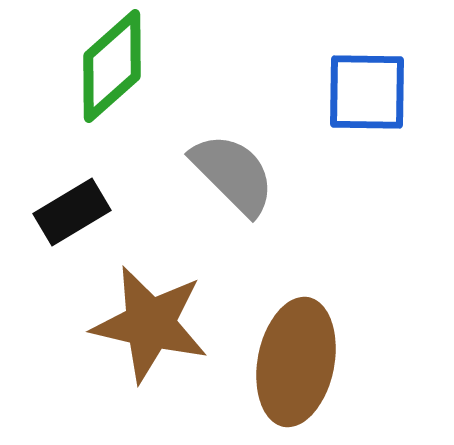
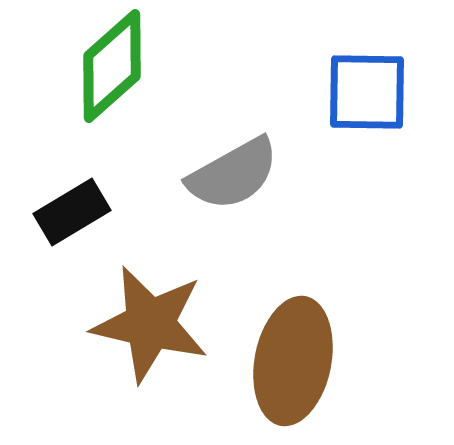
gray semicircle: rotated 106 degrees clockwise
brown ellipse: moved 3 px left, 1 px up
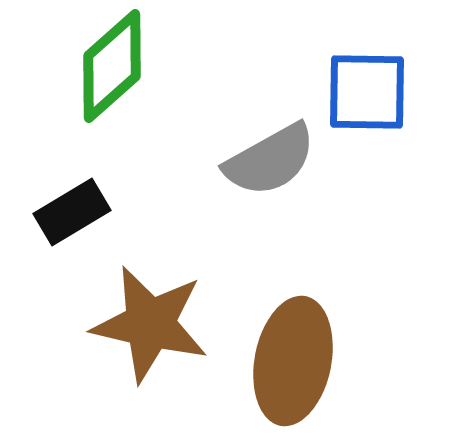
gray semicircle: moved 37 px right, 14 px up
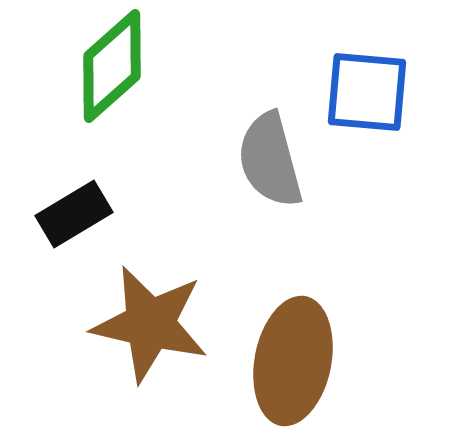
blue square: rotated 4 degrees clockwise
gray semicircle: rotated 104 degrees clockwise
black rectangle: moved 2 px right, 2 px down
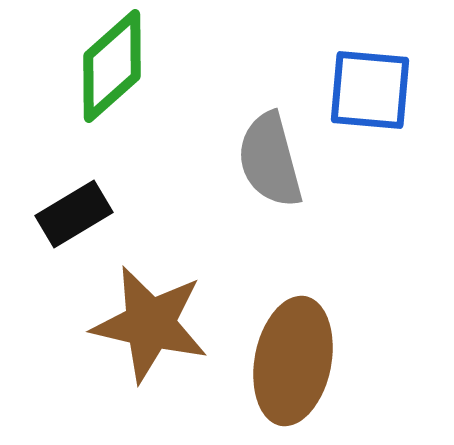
blue square: moved 3 px right, 2 px up
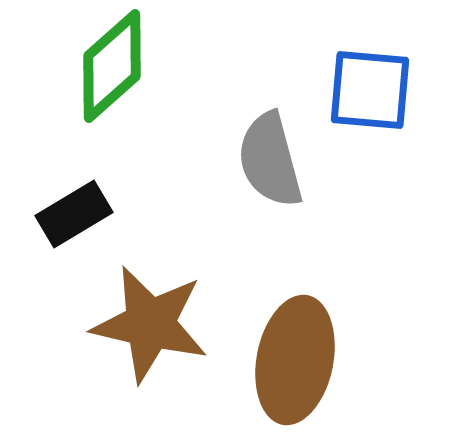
brown ellipse: moved 2 px right, 1 px up
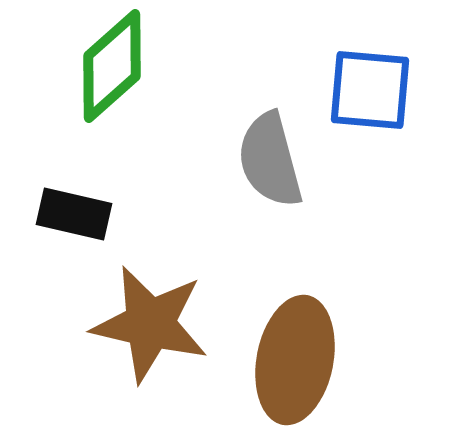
black rectangle: rotated 44 degrees clockwise
